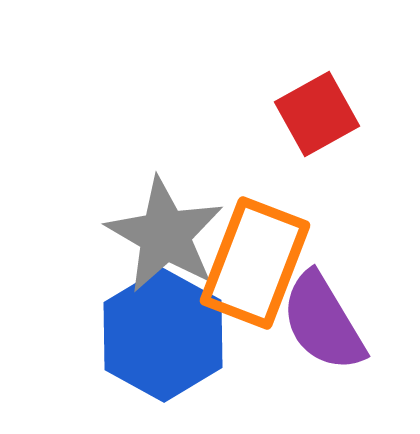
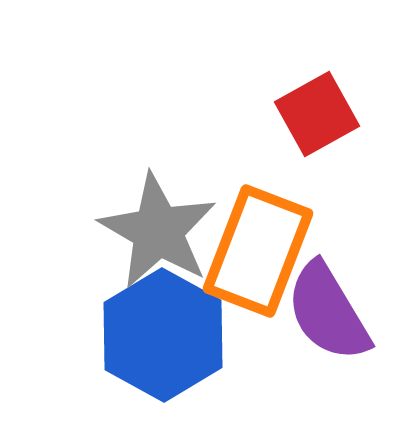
gray star: moved 7 px left, 4 px up
orange rectangle: moved 3 px right, 12 px up
purple semicircle: moved 5 px right, 10 px up
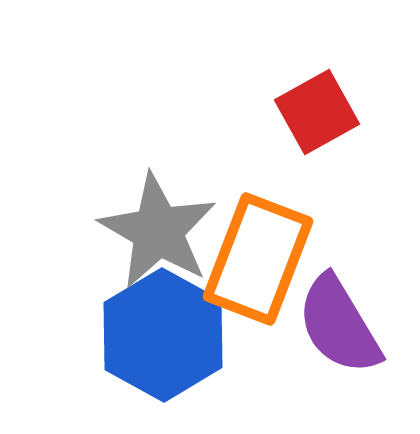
red square: moved 2 px up
orange rectangle: moved 8 px down
purple semicircle: moved 11 px right, 13 px down
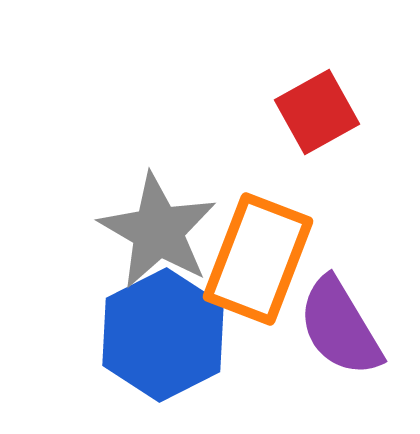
purple semicircle: moved 1 px right, 2 px down
blue hexagon: rotated 4 degrees clockwise
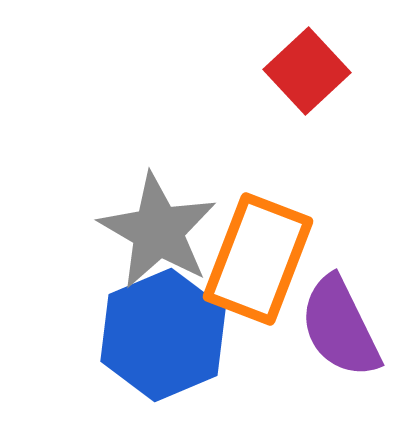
red square: moved 10 px left, 41 px up; rotated 14 degrees counterclockwise
purple semicircle: rotated 5 degrees clockwise
blue hexagon: rotated 4 degrees clockwise
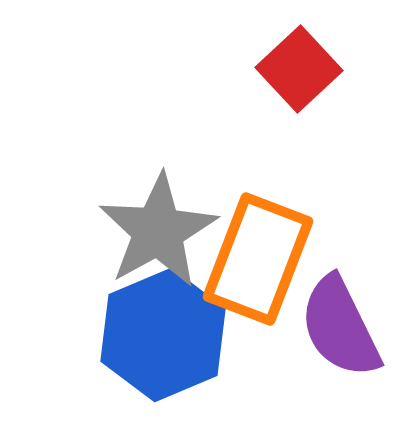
red square: moved 8 px left, 2 px up
gray star: rotated 13 degrees clockwise
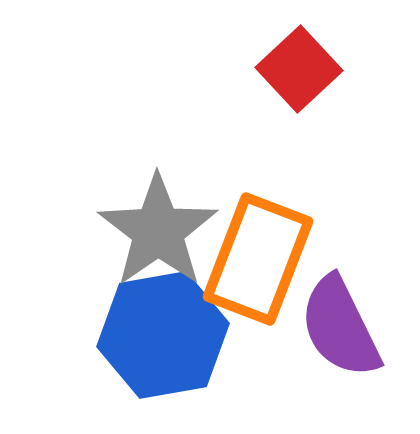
gray star: rotated 6 degrees counterclockwise
blue hexagon: rotated 13 degrees clockwise
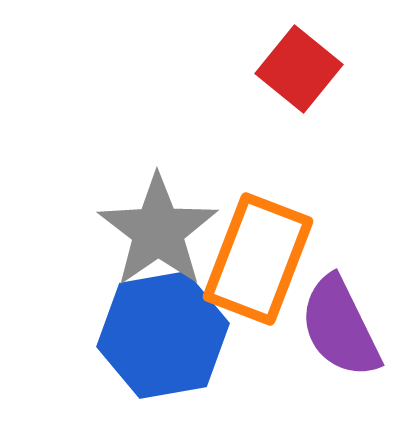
red square: rotated 8 degrees counterclockwise
